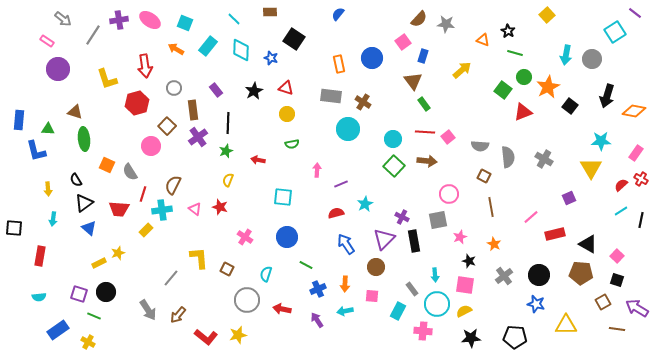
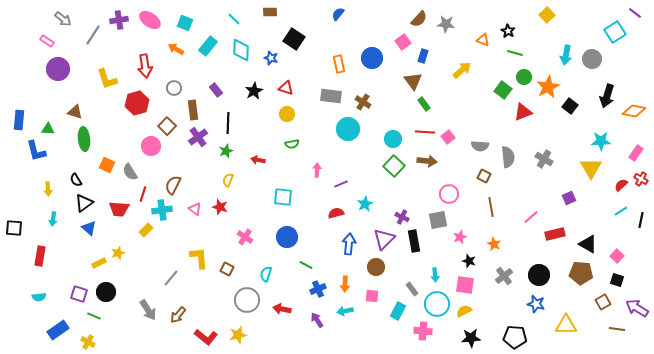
blue arrow at (346, 244): moved 3 px right; rotated 40 degrees clockwise
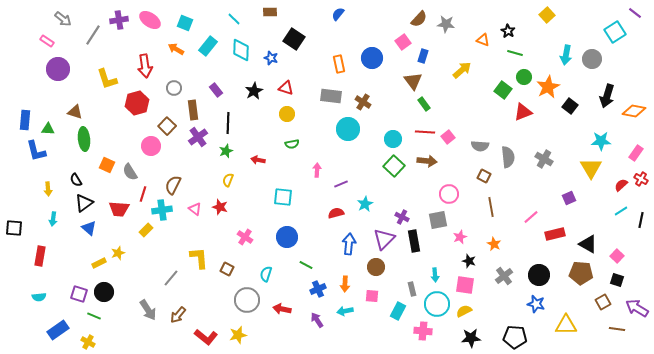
blue rectangle at (19, 120): moved 6 px right
gray rectangle at (412, 289): rotated 24 degrees clockwise
black circle at (106, 292): moved 2 px left
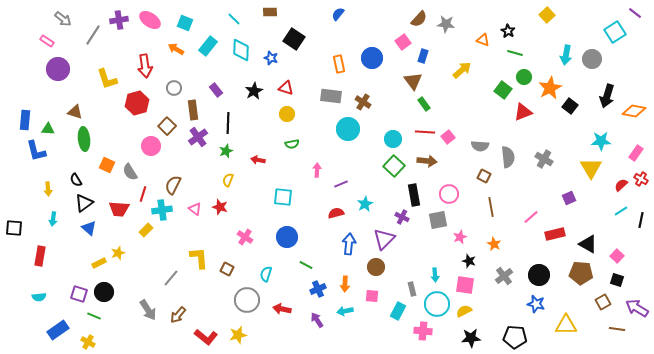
orange star at (548, 87): moved 2 px right, 1 px down
black rectangle at (414, 241): moved 46 px up
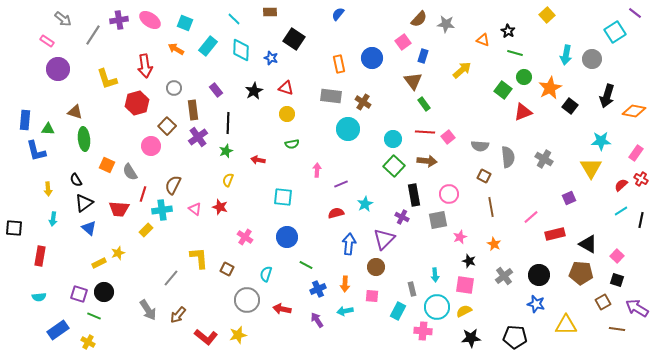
cyan circle at (437, 304): moved 3 px down
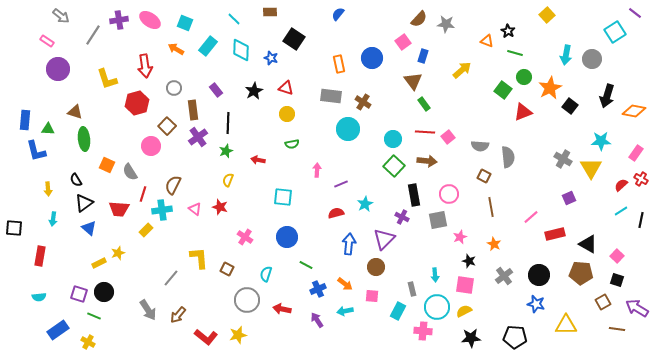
gray arrow at (63, 19): moved 2 px left, 3 px up
orange triangle at (483, 40): moved 4 px right, 1 px down
gray cross at (544, 159): moved 19 px right
orange arrow at (345, 284): rotated 56 degrees counterclockwise
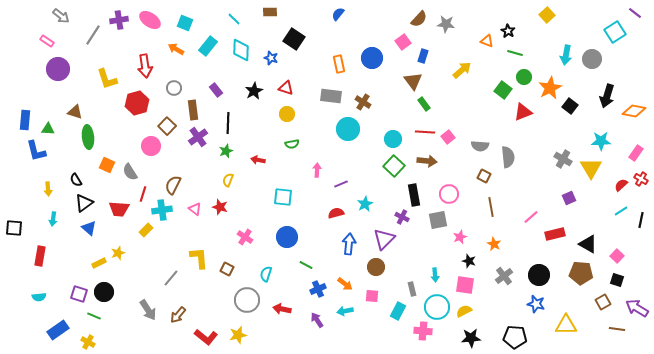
green ellipse at (84, 139): moved 4 px right, 2 px up
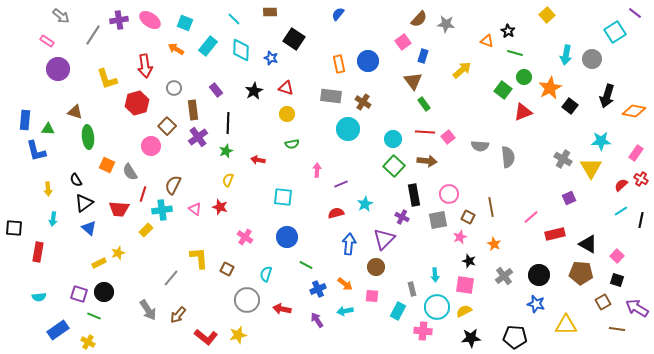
blue circle at (372, 58): moved 4 px left, 3 px down
brown square at (484, 176): moved 16 px left, 41 px down
red rectangle at (40, 256): moved 2 px left, 4 px up
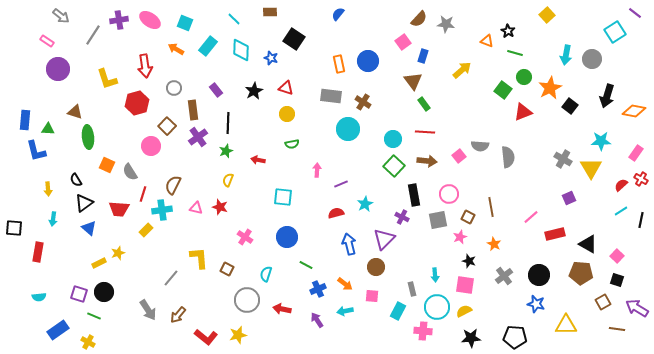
pink square at (448, 137): moved 11 px right, 19 px down
pink triangle at (195, 209): moved 1 px right, 1 px up; rotated 24 degrees counterclockwise
blue arrow at (349, 244): rotated 20 degrees counterclockwise
